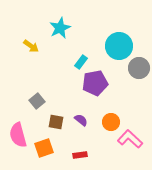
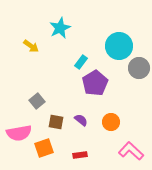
purple pentagon: rotated 20 degrees counterclockwise
pink semicircle: moved 1 px right, 2 px up; rotated 85 degrees counterclockwise
pink L-shape: moved 1 px right, 12 px down
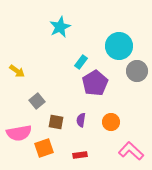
cyan star: moved 1 px up
yellow arrow: moved 14 px left, 25 px down
gray circle: moved 2 px left, 3 px down
purple semicircle: rotated 120 degrees counterclockwise
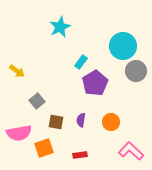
cyan circle: moved 4 px right
gray circle: moved 1 px left
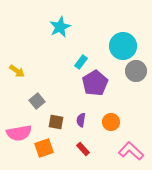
red rectangle: moved 3 px right, 6 px up; rotated 56 degrees clockwise
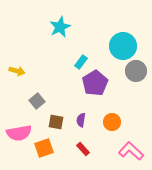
yellow arrow: rotated 21 degrees counterclockwise
orange circle: moved 1 px right
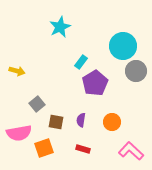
gray square: moved 3 px down
red rectangle: rotated 32 degrees counterclockwise
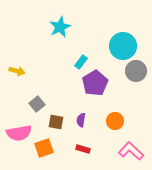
orange circle: moved 3 px right, 1 px up
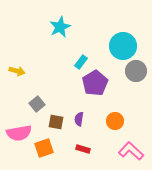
purple semicircle: moved 2 px left, 1 px up
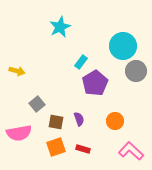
purple semicircle: rotated 152 degrees clockwise
orange square: moved 12 px right, 1 px up
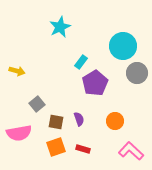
gray circle: moved 1 px right, 2 px down
